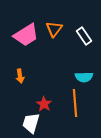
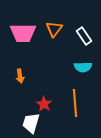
pink trapezoid: moved 3 px left, 2 px up; rotated 32 degrees clockwise
cyan semicircle: moved 1 px left, 10 px up
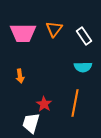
orange line: rotated 16 degrees clockwise
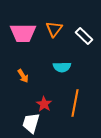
white rectangle: rotated 12 degrees counterclockwise
cyan semicircle: moved 21 px left
orange arrow: moved 3 px right; rotated 24 degrees counterclockwise
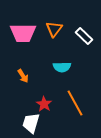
orange line: rotated 40 degrees counterclockwise
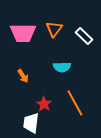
white trapezoid: rotated 10 degrees counterclockwise
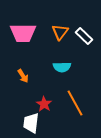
orange triangle: moved 6 px right, 3 px down
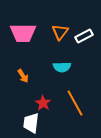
white rectangle: rotated 72 degrees counterclockwise
red star: moved 1 px left, 1 px up
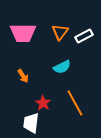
cyan semicircle: rotated 24 degrees counterclockwise
